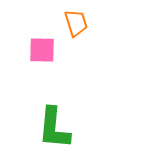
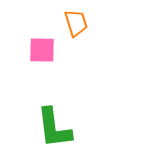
green L-shape: rotated 12 degrees counterclockwise
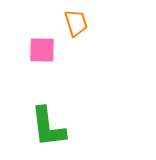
green L-shape: moved 6 px left, 1 px up
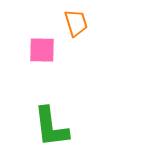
green L-shape: moved 3 px right
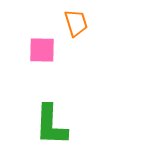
green L-shape: moved 2 px up; rotated 9 degrees clockwise
